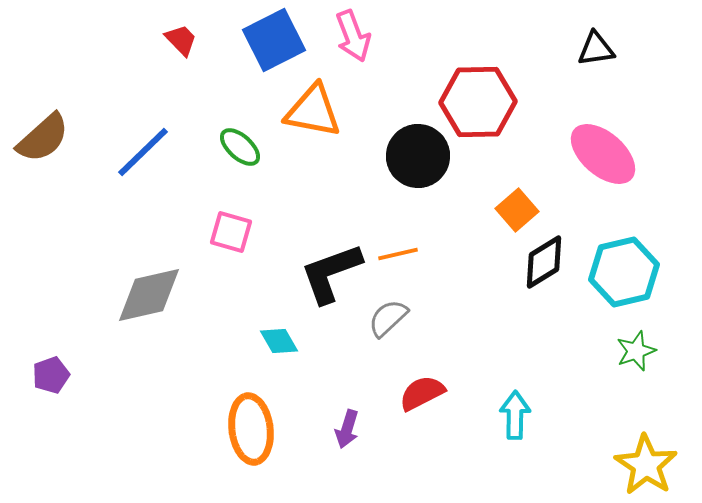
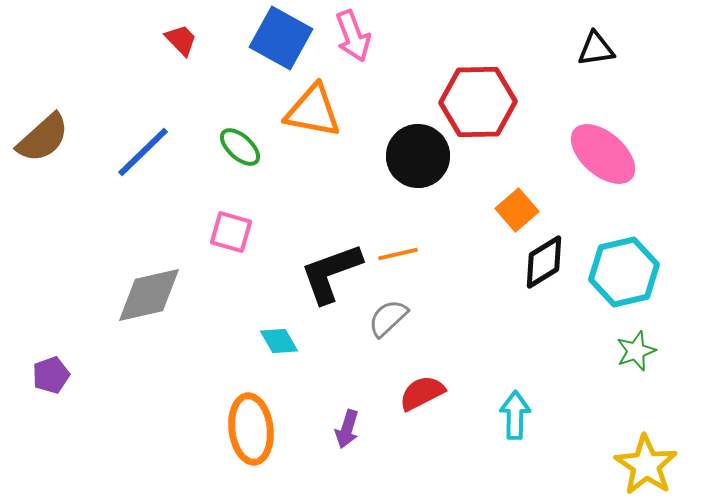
blue square: moved 7 px right, 2 px up; rotated 34 degrees counterclockwise
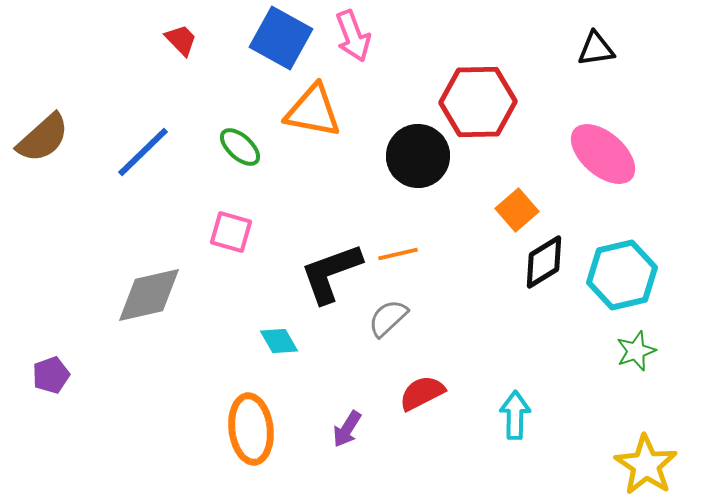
cyan hexagon: moved 2 px left, 3 px down
purple arrow: rotated 15 degrees clockwise
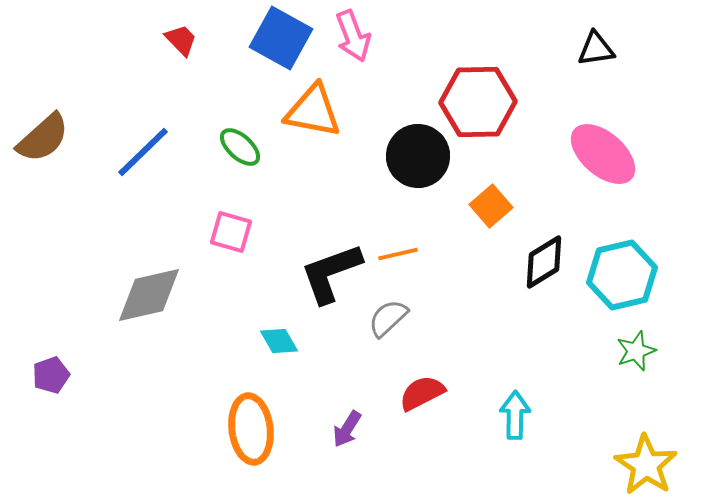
orange square: moved 26 px left, 4 px up
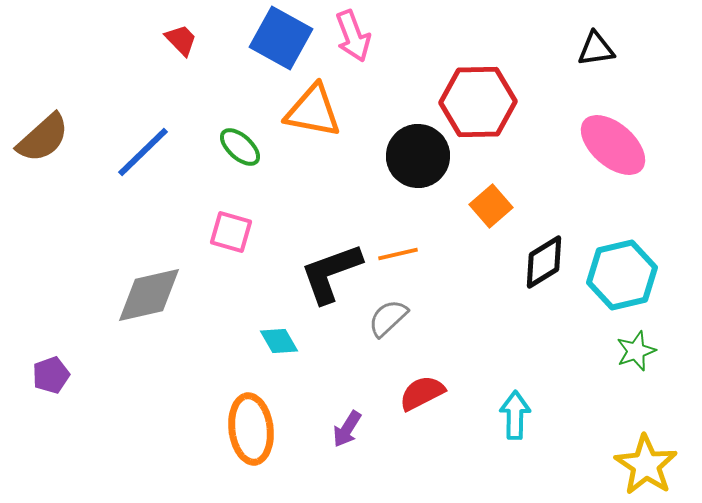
pink ellipse: moved 10 px right, 9 px up
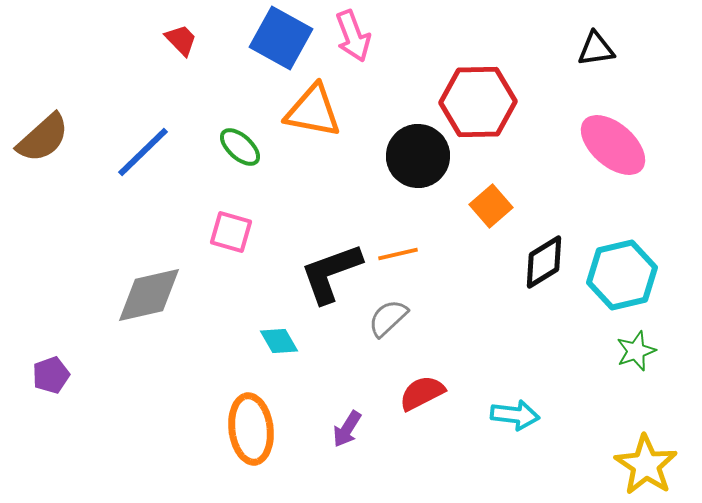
cyan arrow: rotated 96 degrees clockwise
